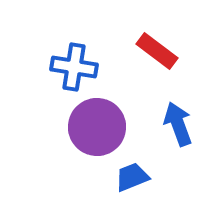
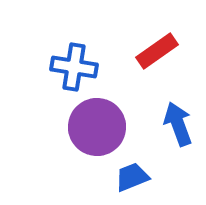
red rectangle: rotated 72 degrees counterclockwise
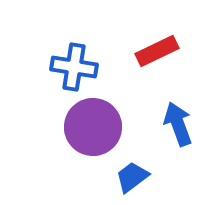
red rectangle: rotated 9 degrees clockwise
purple circle: moved 4 px left
blue trapezoid: rotated 15 degrees counterclockwise
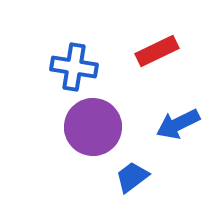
blue arrow: rotated 96 degrees counterclockwise
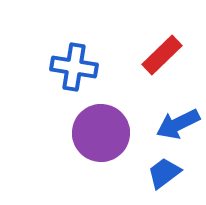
red rectangle: moved 5 px right, 4 px down; rotated 18 degrees counterclockwise
purple circle: moved 8 px right, 6 px down
blue trapezoid: moved 32 px right, 4 px up
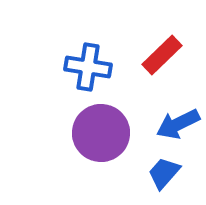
blue cross: moved 14 px right
blue trapezoid: rotated 12 degrees counterclockwise
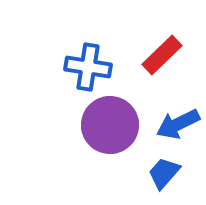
purple circle: moved 9 px right, 8 px up
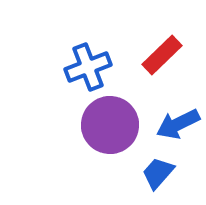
blue cross: rotated 30 degrees counterclockwise
blue trapezoid: moved 6 px left
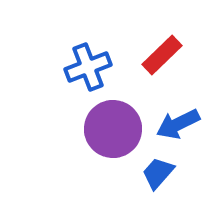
purple circle: moved 3 px right, 4 px down
